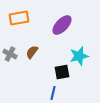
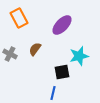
orange rectangle: rotated 72 degrees clockwise
brown semicircle: moved 3 px right, 3 px up
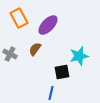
purple ellipse: moved 14 px left
blue line: moved 2 px left
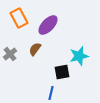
gray cross: rotated 24 degrees clockwise
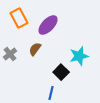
black square: moved 1 px left; rotated 35 degrees counterclockwise
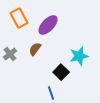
blue line: rotated 32 degrees counterclockwise
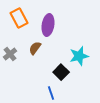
purple ellipse: rotated 35 degrees counterclockwise
brown semicircle: moved 1 px up
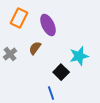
orange rectangle: rotated 54 degrees clockwise
purple ellipse: rotated 35 degrees counterclockwise
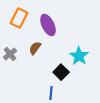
cyan star: rotated 24 degrees counterclockwise
blue line: rotated 24 degrees clockwise
